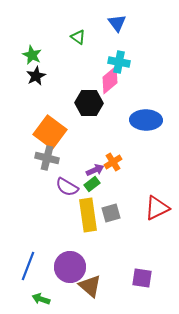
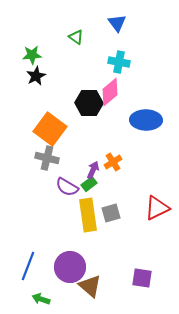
green triangle: moved 2 px left
green star: rotated 30 degrees counterclockwise
pink diamond: moved 12 px down
orange square: moved 3 px up
purple arrow: moved 2 px left; rotated 42 degrees counterclockwise
green rectangle: moved 3 px left
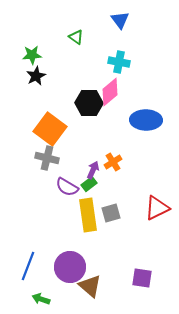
blue triangle: moved 3 px right, 3 px up
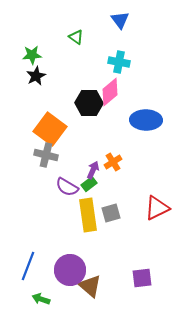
gray cross: moved 1 px left, 3 px up
purple circle: moved 3 px down
purple square: rotated 15 degrees counterclockwise
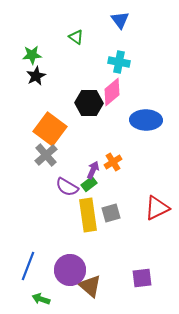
pink diamond: moved 2 px right
gray cross: rotated 35 degrees clockwise
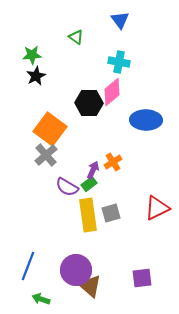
purple circle: moved 6 px right
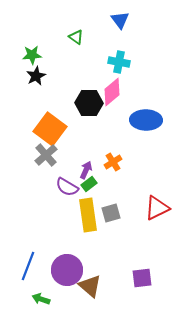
purple arrow: moved 7 px left
purple circle: moved 9 px left
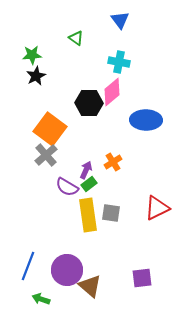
green triangle: moved 1 px down
gray square: rotated 24 degrees clockwise
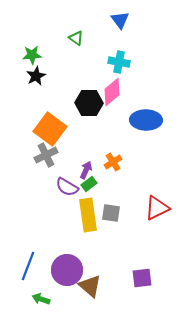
gray cross: rotated 15 degrees clockwise
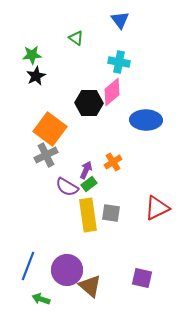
purple square: rotated 20 degrees clockwise
